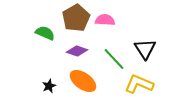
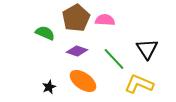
black triangle: moved 2 px right
black star: moved 1 px down
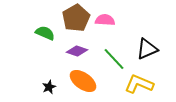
black triangle: rotated 40 degrees clockwise
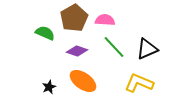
brown pentagon: moved 2 px left
green line: moved 12 px up
yellow L-shape: moved 1 px up
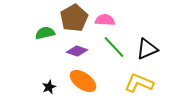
green semicircle: rotated 36 degrees counterclockwise
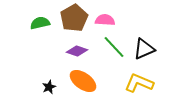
green semicircle: moved 5 px left, 10 px up
black triangle: moved 3 px left
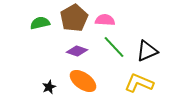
black triangle: moved 3 px right, 2 px down
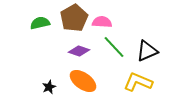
pink semicircle: moved 3 px left, 2 px down
purple diamond: moved 2 px right
yellow L-shape: moved 1 px left, 1 px up
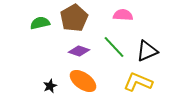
pink semicircle: moved 21 px right, 7 px up
black star: moved 1 px right, 1 px up
